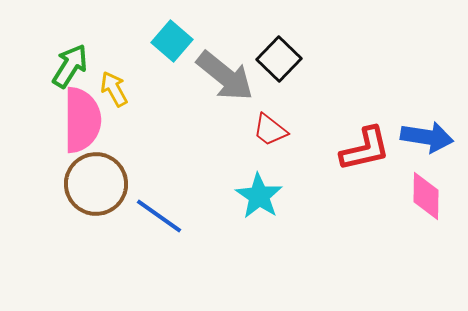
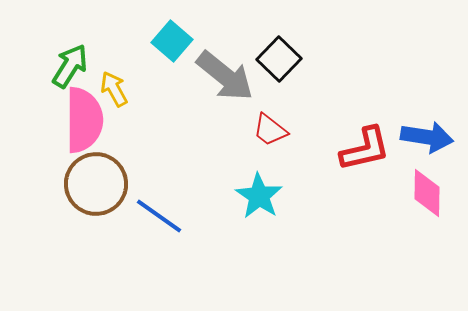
pink semicircle: moved 2 px right
pink diamond: moved 1 px right, 3 px up
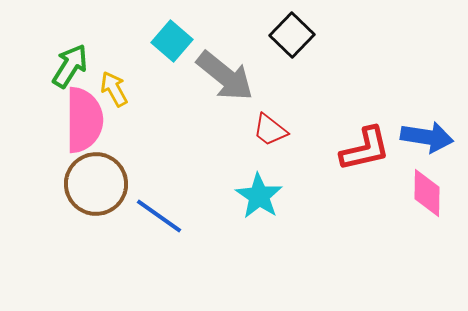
black square: moved 13 px right, 24 px up
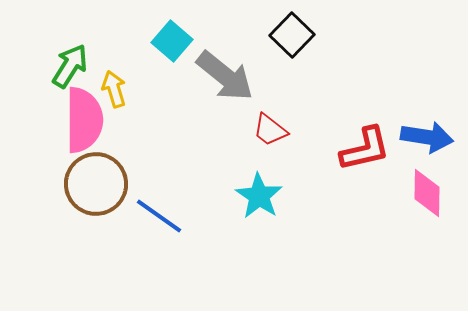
yellow arrow: rotated 12 degrees clockwise
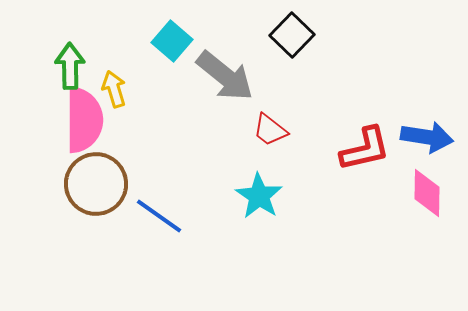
green arrow: rotated 33 degrees counterclockwise
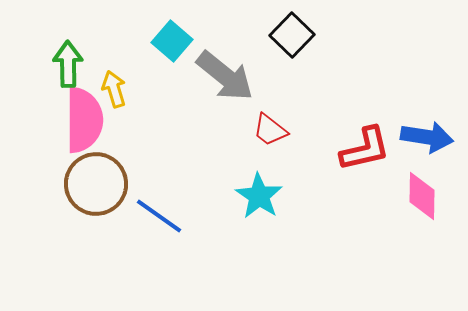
green arrow: moved 2 px left, 2 px up
pink diamond: moved 5 px left, 3 px down
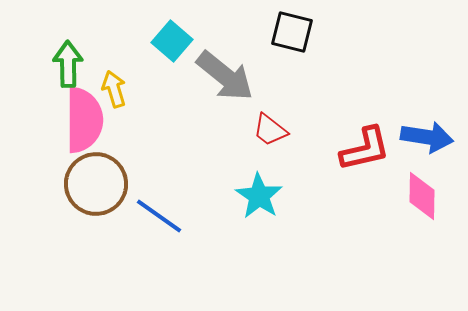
black square: moved 3 px up; rotated 30 degrees counterclockwise
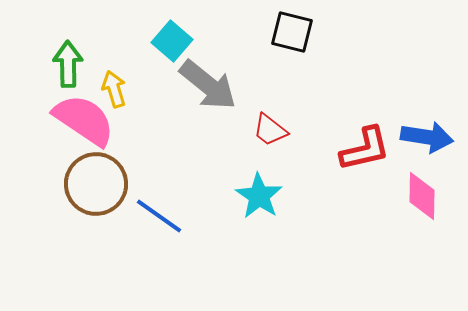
gray arrow: moved 17 px left, 9 px down
pink semicircle: rotated 56 degrees counterclockwise
